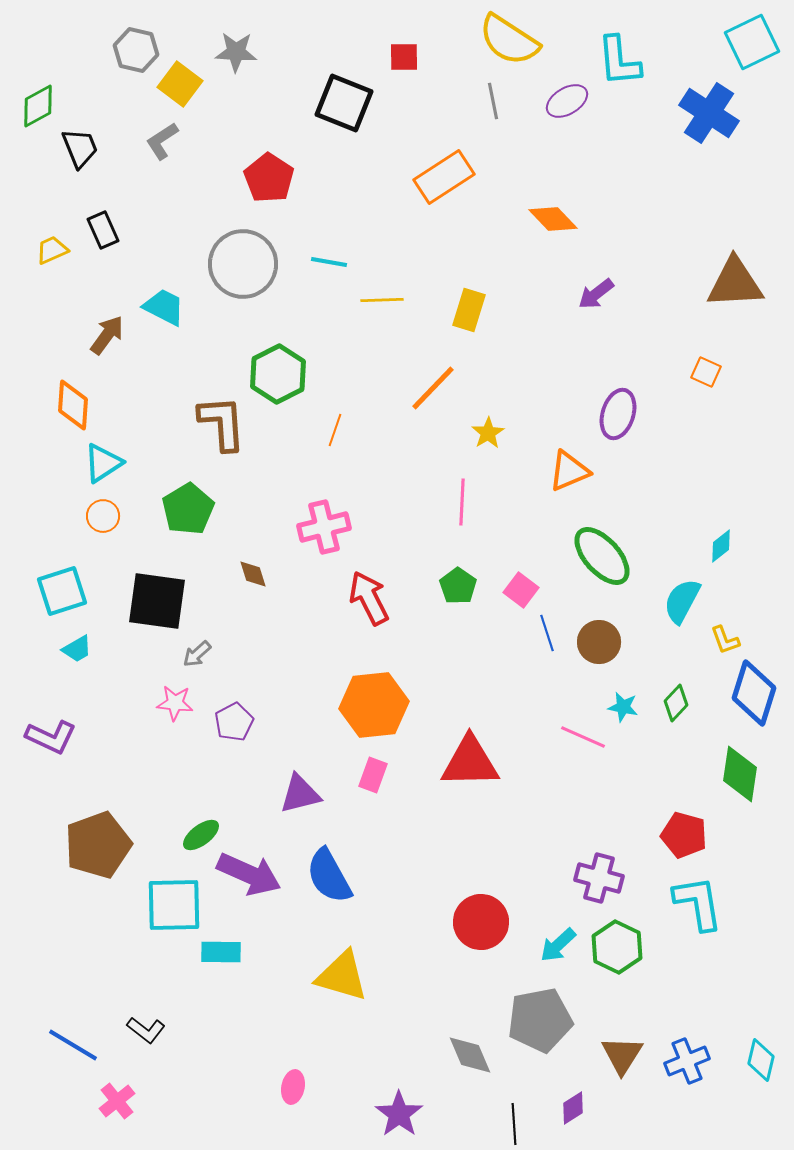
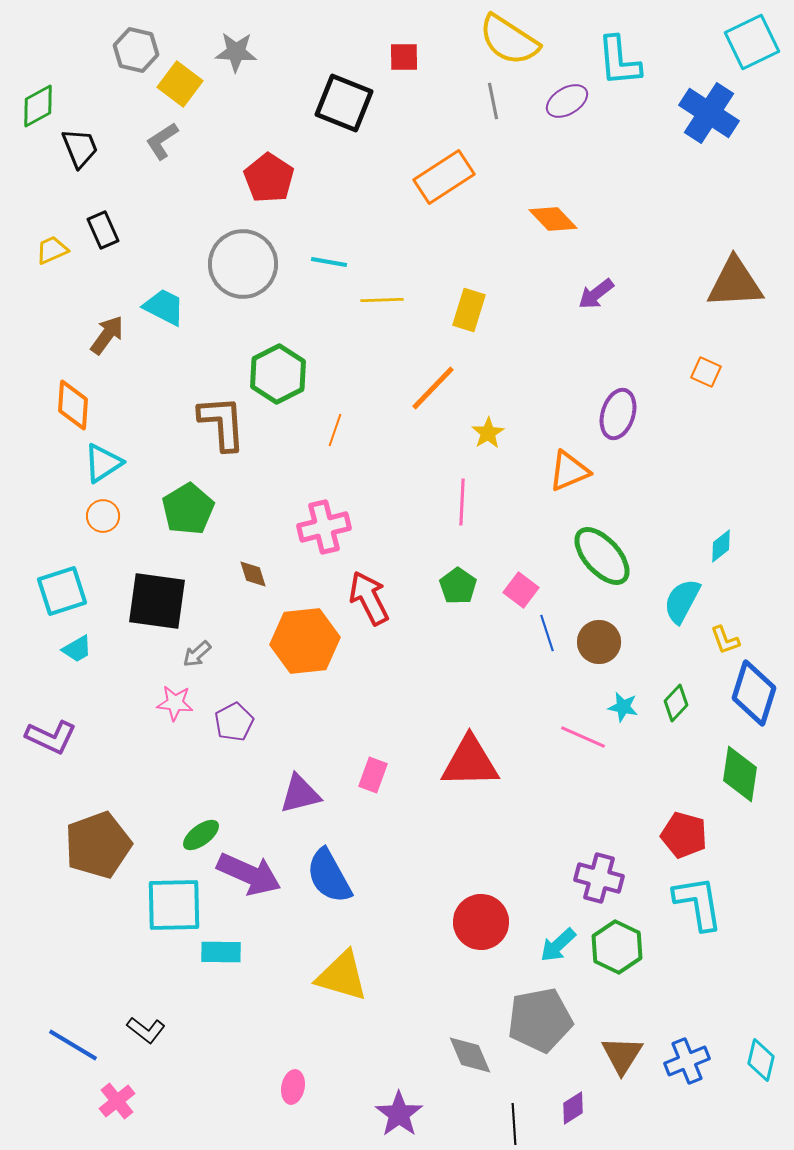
orange hexagon at (374, 705): moved 69 px left, 64 px up
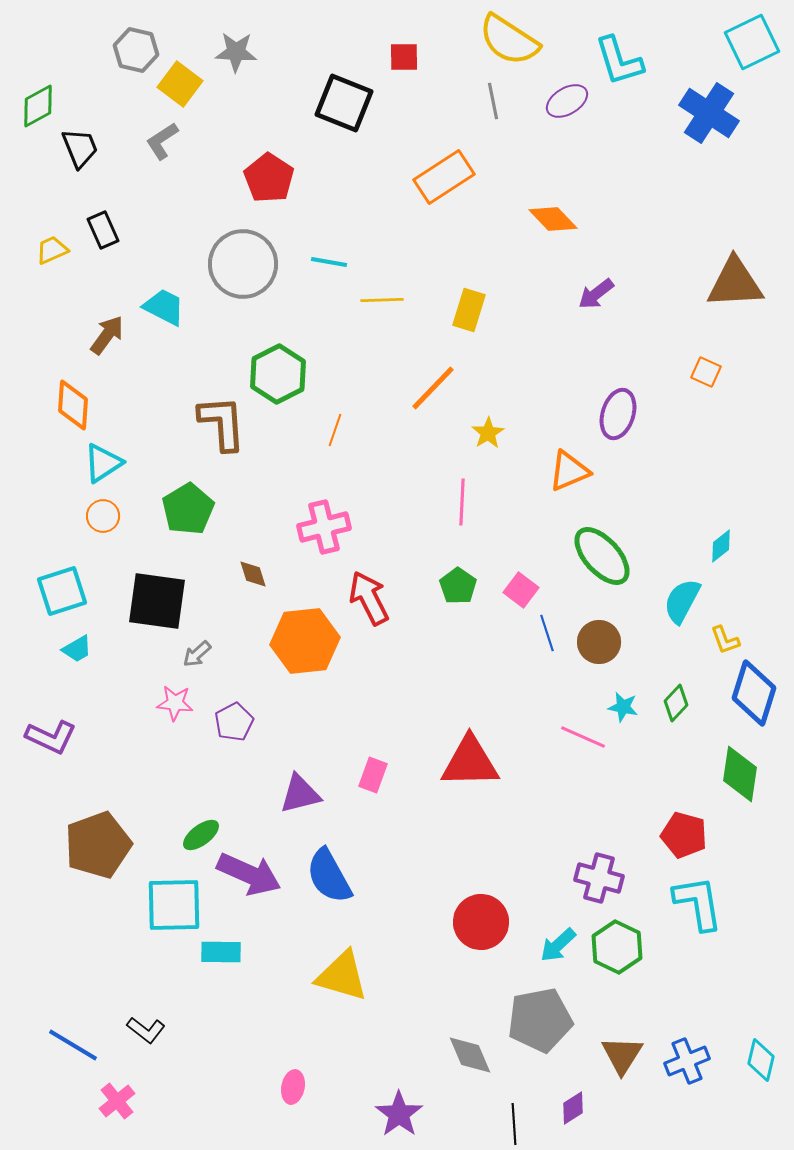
cyan L-shape at (619, 61): rotated 12 degrees counterclockwise
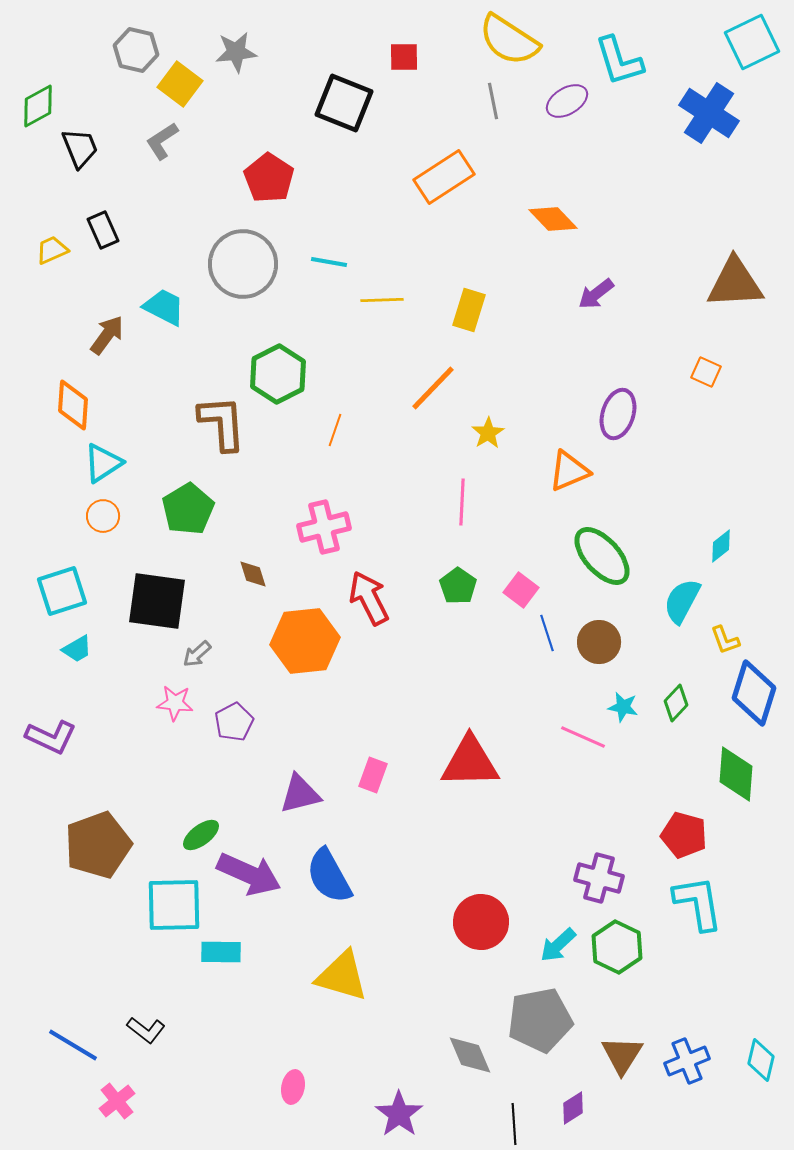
gray star at (236, 52): rotated 9 degrees counterclockwise
green diamond at (740, 774): moved 4 px left; rotated 4 degrees counterclockwise
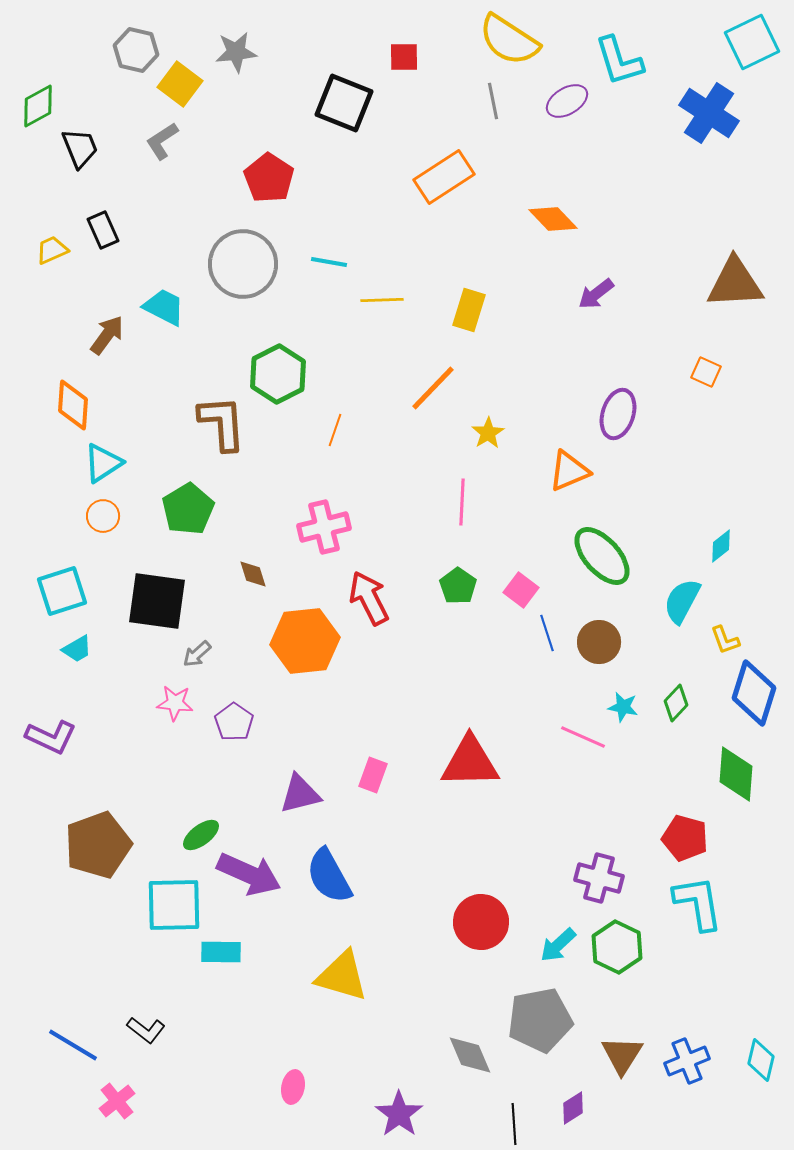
purple pentagon at (234, 722): rotated 9 degrees counterclockwise
red pentagon at (684, 835): moved 1 px right, 3 px down
